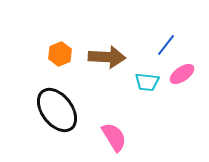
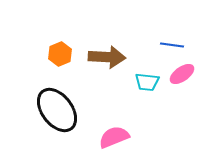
blue line: moved 6 px right; rotated 60 degrees clockwise
pink semicircle: rotated 80 degrees counterclockwise
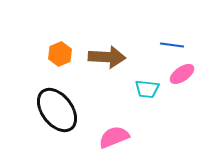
cyan trapezoid: moved 7 px down
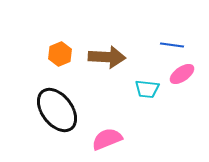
pink semicircle: moved 7 px left, 2 px down
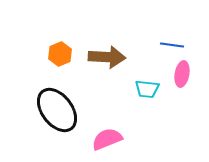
pink ellipse: rotated 45 degrees counterclockwise
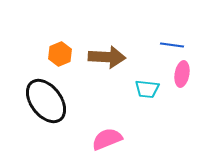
black ellipse: moved 11 px left, 9 px up
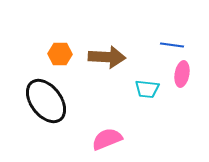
orange hexagon: rotated 25 degrees clockwise
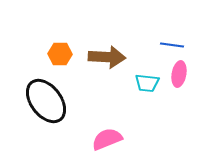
pink ellipse: moved 3 px left
cyan trapezoid: moved 6 px up
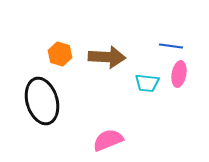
blue line: moved 1 px left, 1 px down
orange hexagon: rotated 15 degrees clockwise
black ellipse: moved 4 px left; rotated 21 degrees clockwise
pink semicircle: moved 1 px right, 1 px down
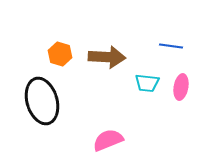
pink ellipse: moved 2 px right, 13 px down
